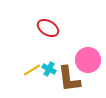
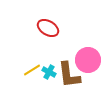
cyan cross: moved 3 px down
brown L-shape: moved 4 px up
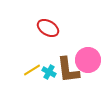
brown L-shape: moved 1 px left, 5 px up
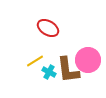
yellow line: moved 3 px right, 9 px up
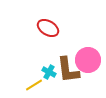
yellow line: moved 1 px left, 24 px down
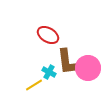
red ellipse: moved 7 px down
pink circle: moved 8 px down
brown L-shape: moved 8 px up
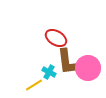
red ellipse: moved 8 px right, 3 px down
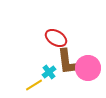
cyan cross: rotated 24 degrees clockwise
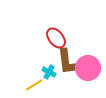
red ellipse: rotated 20 degrees clockwise
cyan cross: rotated 24 degrees counterclockwise
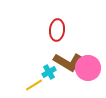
red ellipse: moved 1 px right, 8 px up; rotated 45 degrees clockwise
brown L-shape: rotated 52 degrees counterclockwise
cyan cross: rotated 32 degrees clockwise
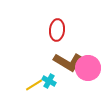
cyan cross: moved 9 px down; rotated 32 degrees counterclockwise
